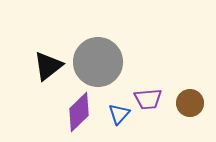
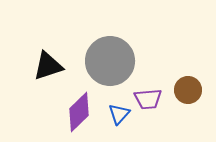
gray circle: moved 12 px right, 1 px up
black triangle: rotated 20 degrees clockwise
brown circle: moved 2 px left, 13 px up
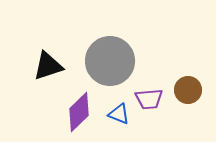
purple trapezoid: moved 1 px right
blue triangle: rotated 50 degrees counterclockwise
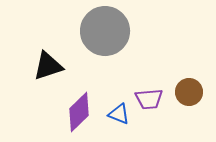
gray circle: moved 5 px left, 30 px up
brown circle: moved 1 px right, 2 px down
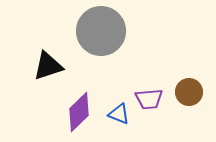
gray circle: moved 4 px left
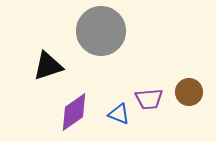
purple diamond: moved 5 px left; rotated 9 degrees clockwise
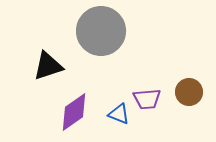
purple trapezoid: moved 2 px left
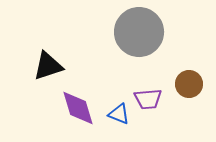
gray circle: moved 38 px right, 1 px down
brown circle: moved 8 px up
purple trapezoid: moved 1 px right
purple diamond: moved 4 px right, 4 px up; rotated 72 degrees counterclockwise
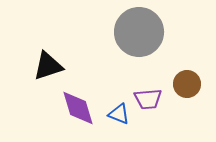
brown circle: moved 2 px left
